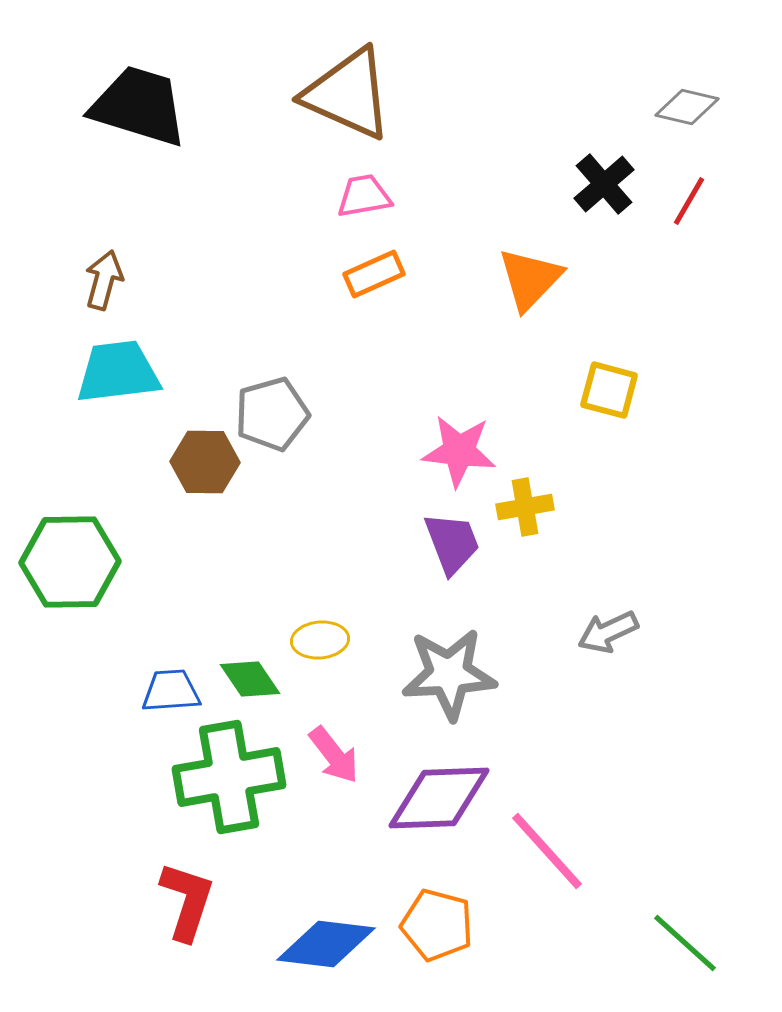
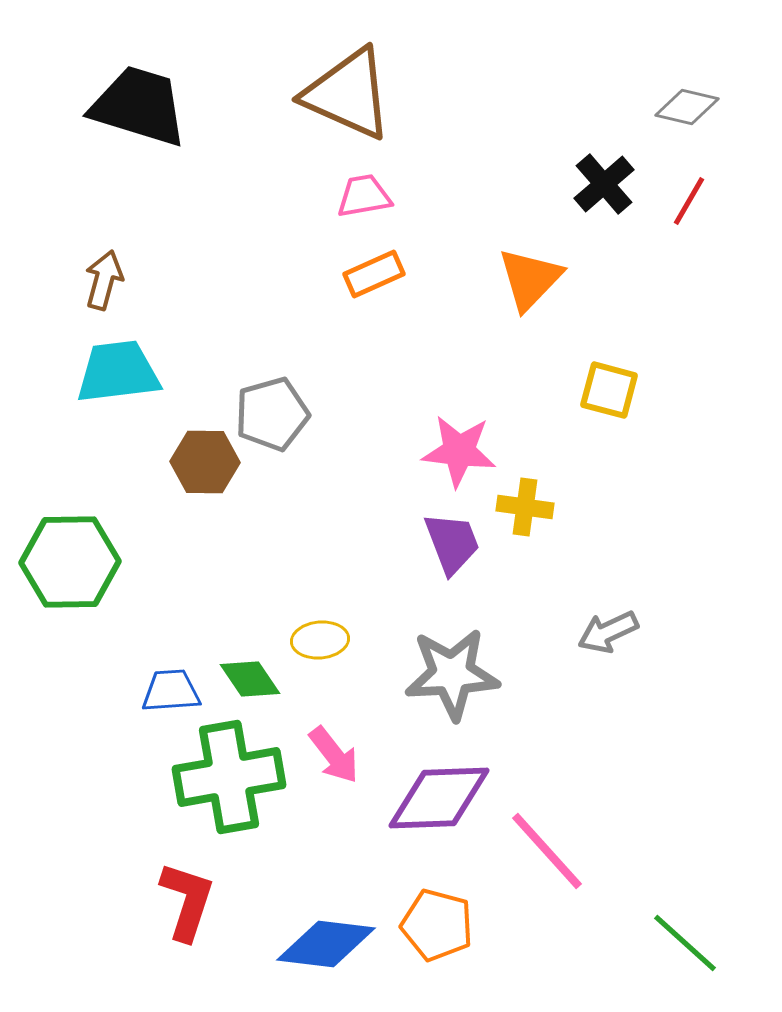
yellow cross: rotated 18 degrees clockwise
gray star: moved 3 px right
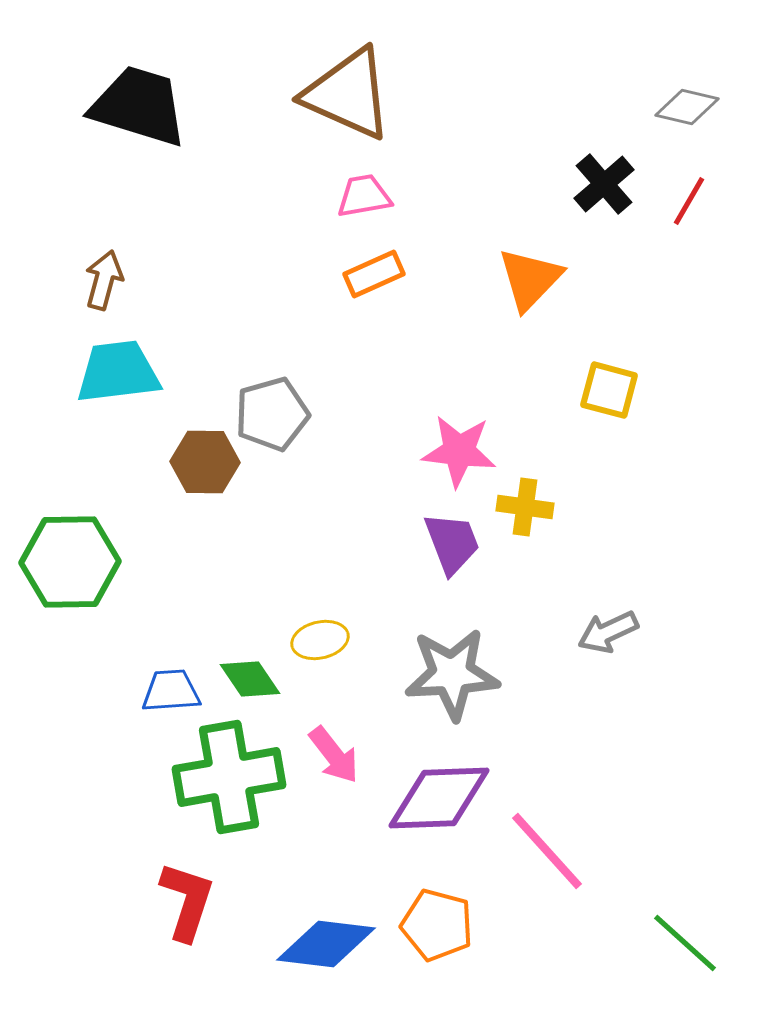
yellow ellipse: rotated 8 degrees counterclockwise
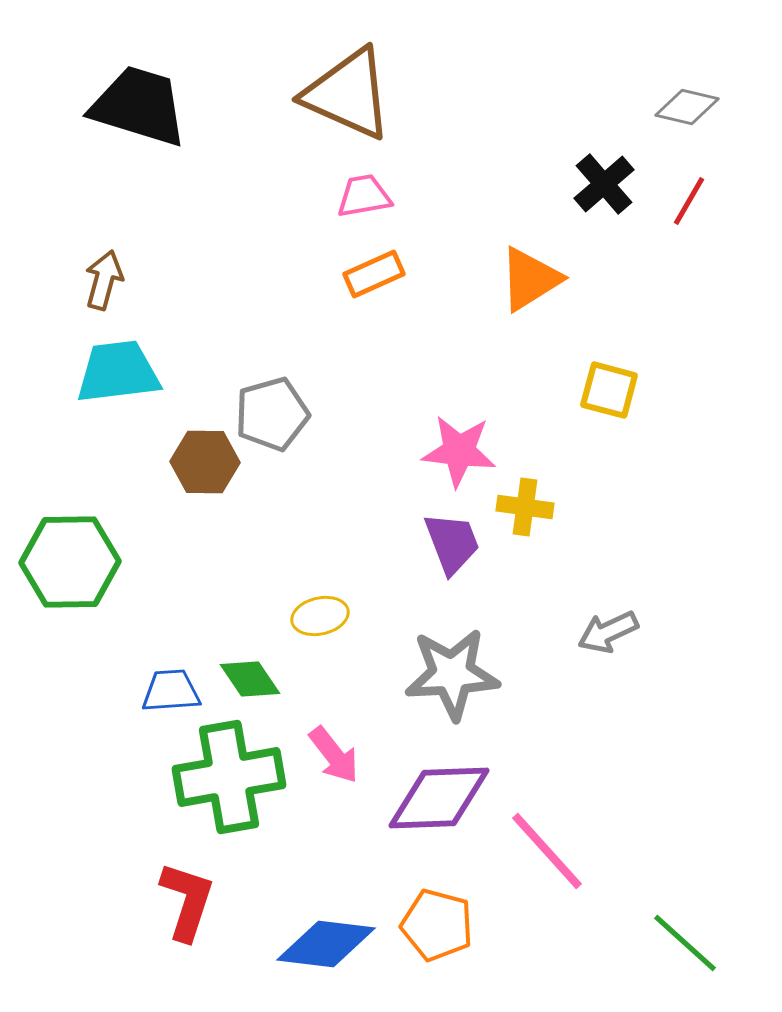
orange triangle: rotated 14 degrees clockwise
yellow ellipse: moved 24 px up
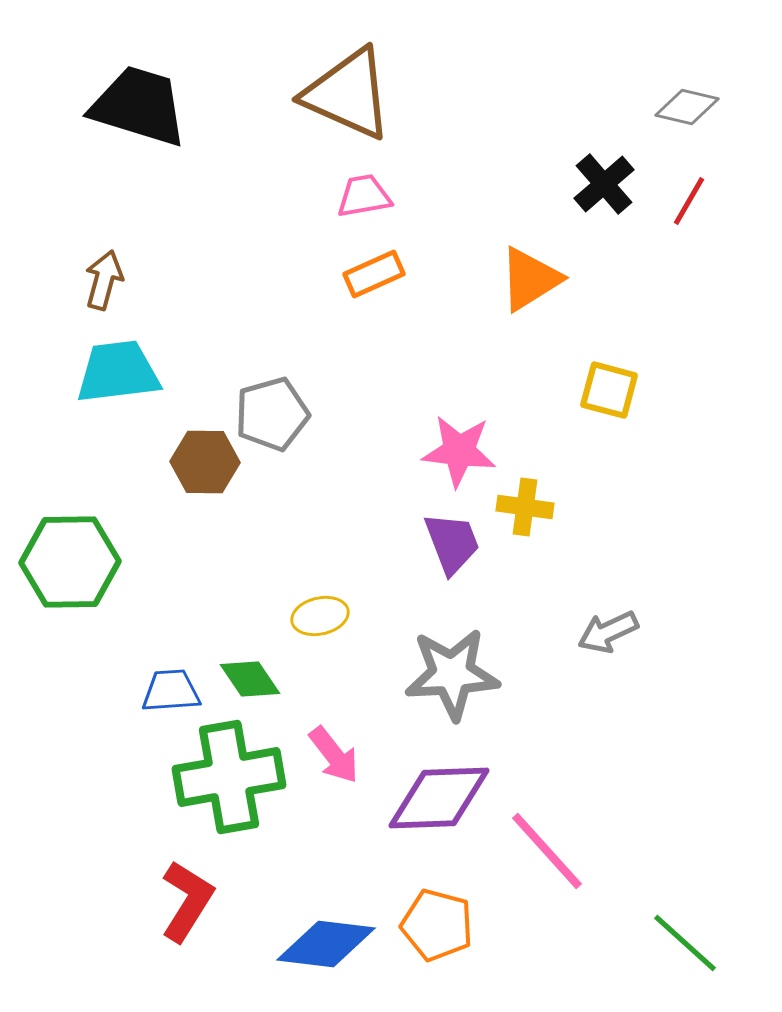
red L-shape: rotated 14 degrees clockwise
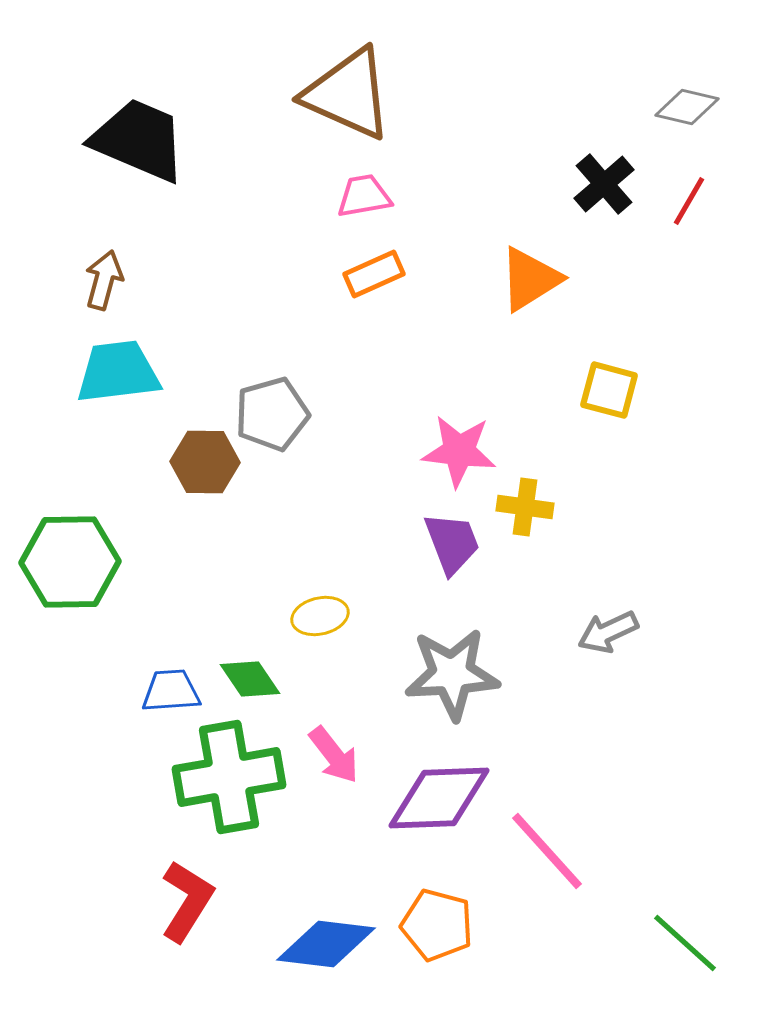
black trapezoid: moved 34 px down; rotated 6 degrees clockwise
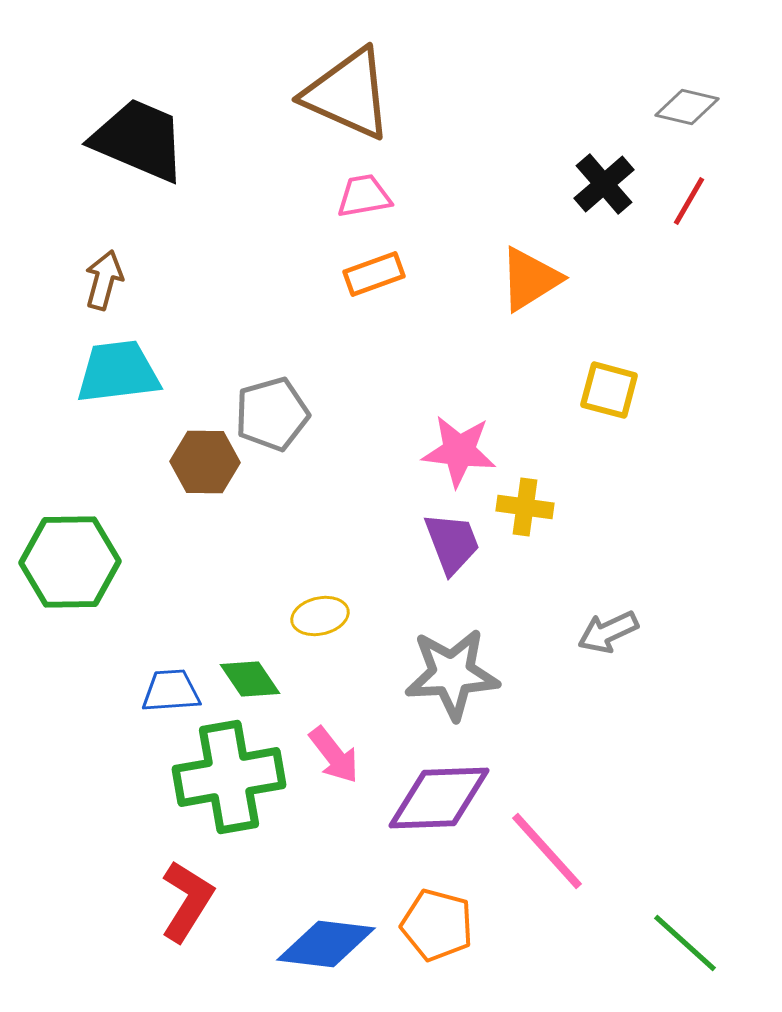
orange rectangle: rotated 4 degrees clockwise
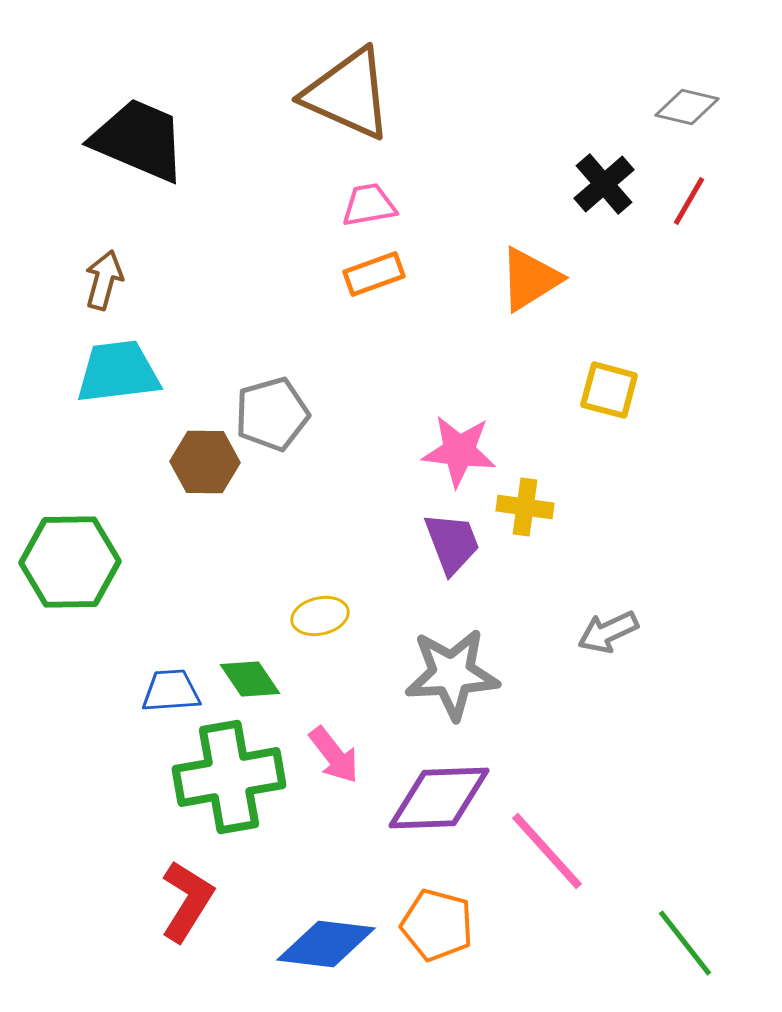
pink trapezoid: moved 5 px right, 9 px down
green line: rotated 10 degrees clockwise
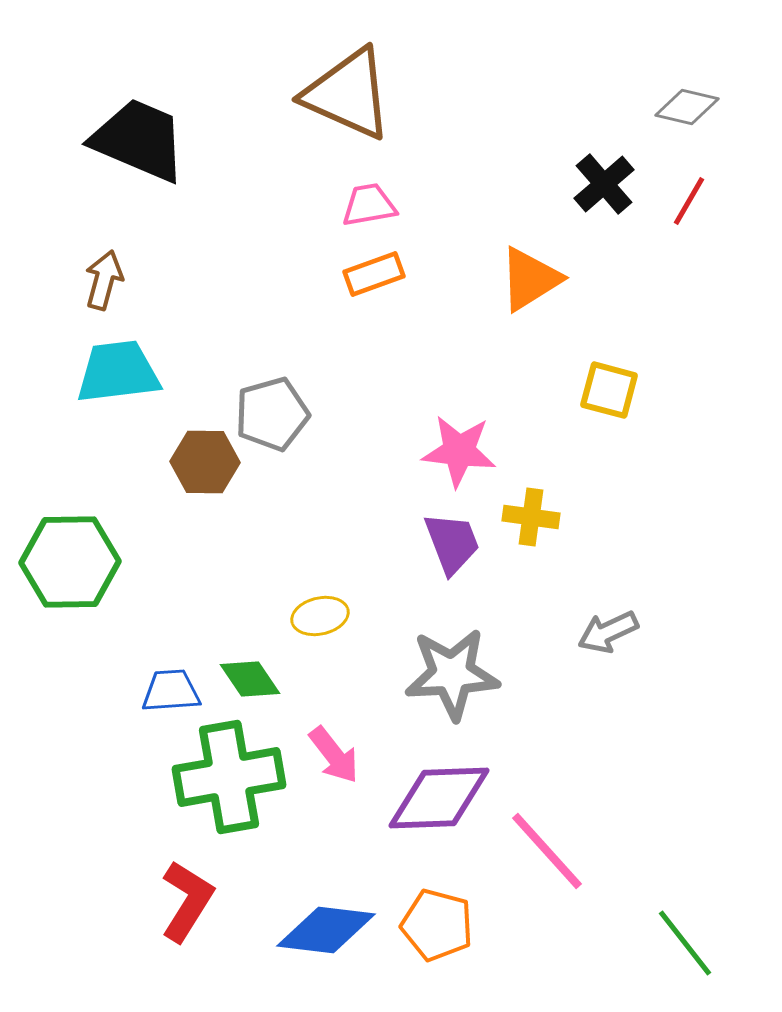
yellow cross: moved 6 px right, 10 px down
blue diamond: moved 14 px up
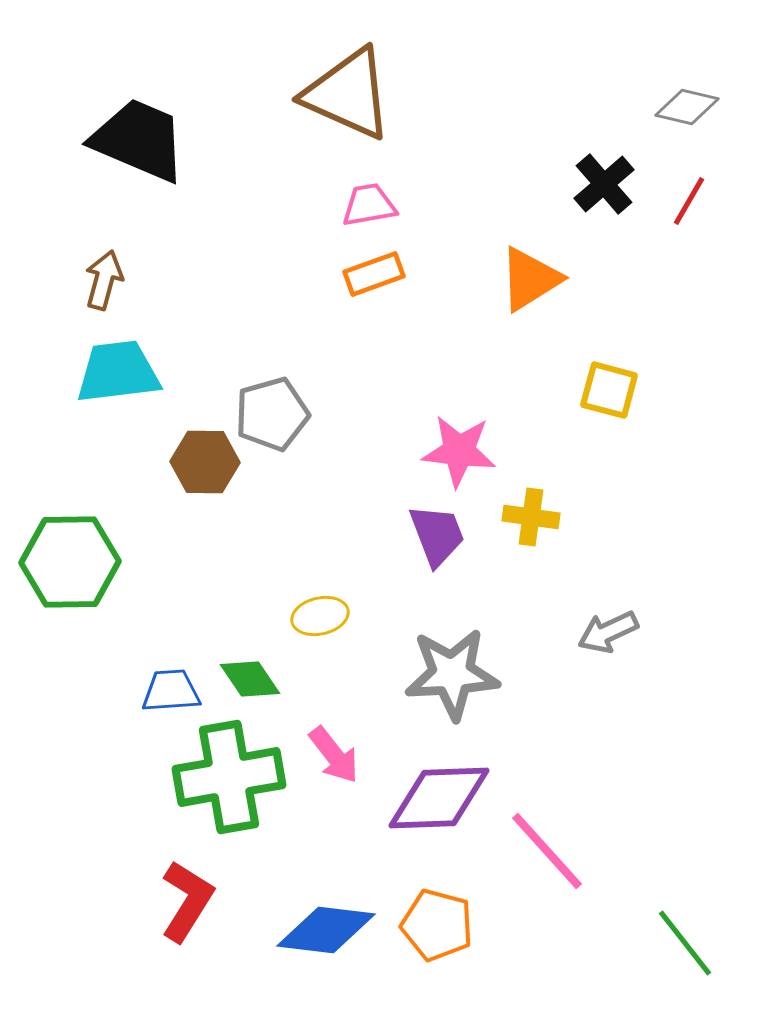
purple trapezoid: moved 15 px left, 8 px up
